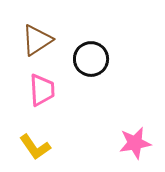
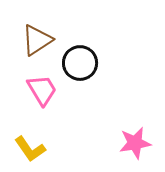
black circle: moved 11 px left, 4 px down
pink trapezoid: rotated 28 degrees counterclockwise
yellow L-shape: moved 5 px left, 2 px down
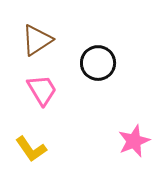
black circle: moved 18 px right
pink star: moved 1 px left, 2 px up; rotated 12 degrees counterclockwise
yellow L-shape: moved 1 px right
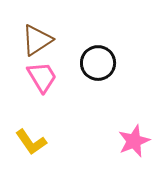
pink trapezoid: moved 13 px up
yellow L-shape: moved 7 px up
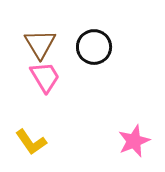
brown triangle: moved 3 px right, 4 px down; rotated 28 degrees counterclockwise
black circle: moved 4 px left, 16 px up
pink trapezoid: moved 3 px right
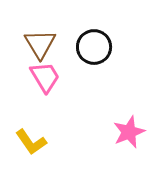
pink star: moved 5 px left, 9 px up
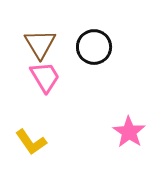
pink star: rotated 16 degrees counterclockwise
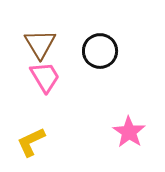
black circle: moved 6 px right, 4 px down
yellow L-shape: rotated 100 degrees clockwise
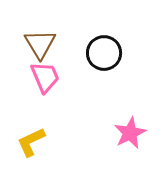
black circle: moved 4 px right, 2 px down
pink trapezoid: rotated 8 degrees clockwise
pink star: moved 1 px right, 1 px down; rotated 12 degrees clockwise
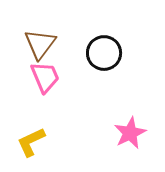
brown triangle: rotated 8 degrees clockwise
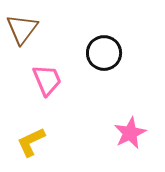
brown triangle: moved 18 px left, 15 px up
pink trapezoid: moved 2 px right, 3 px down
